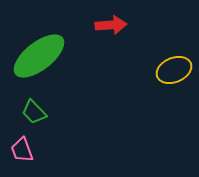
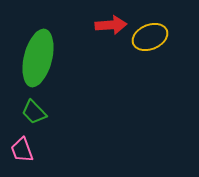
green ellipse: moved 1 px left, 2 px down; rotated 38 degrees counterclockwise
yellow ellipse: moved 24 px left, 33 px up
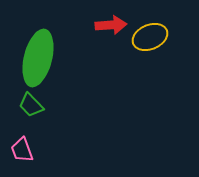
green trapezoid: moved 3 px left, 7 px up
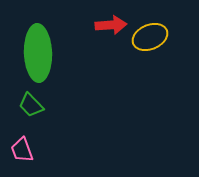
green ellipse: moved 5 px up; rotated 16 degrees counterclockwise
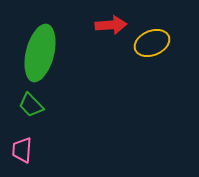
yellow ellipse: moved 2 px right, 6 px down
green ellipse: moved 2 px right; rotated 16 degrees clockwise
pink trapezoid: rotated 24 degrees clockwise
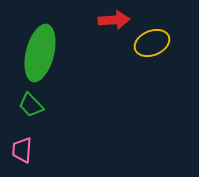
red arrow: moved 3 px right, 5 px up
